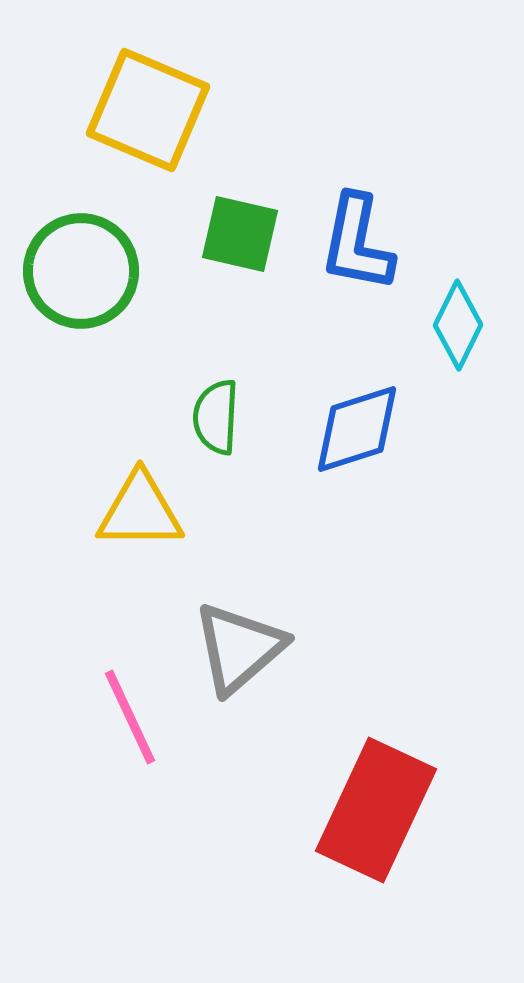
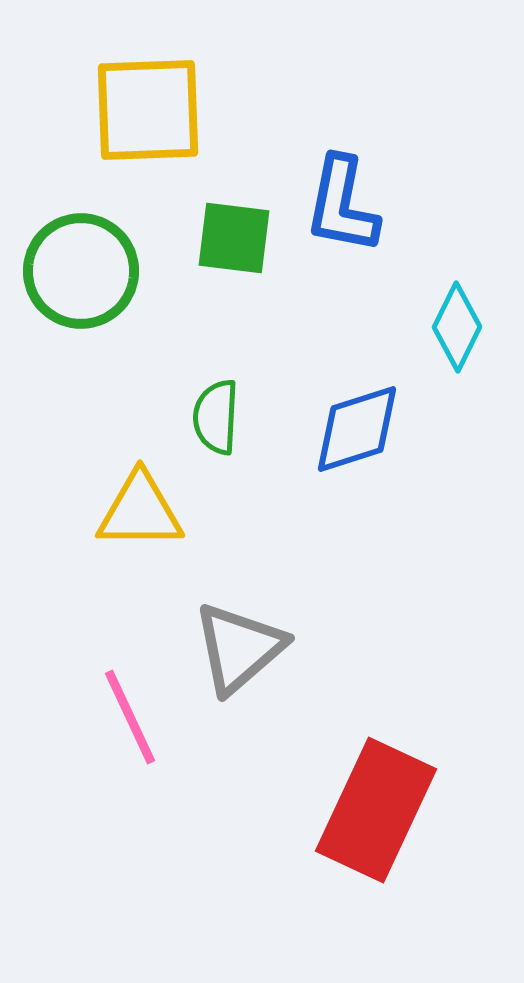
yellow square: rotated 25 degrees counterclockwise
green square: moved 6 px left, 4 px down; rotated 6 degrees counterclockwise
blue L-shape: moved 15 px left, 38 px up
cyan diamond: moved 1 px left, 2 px down
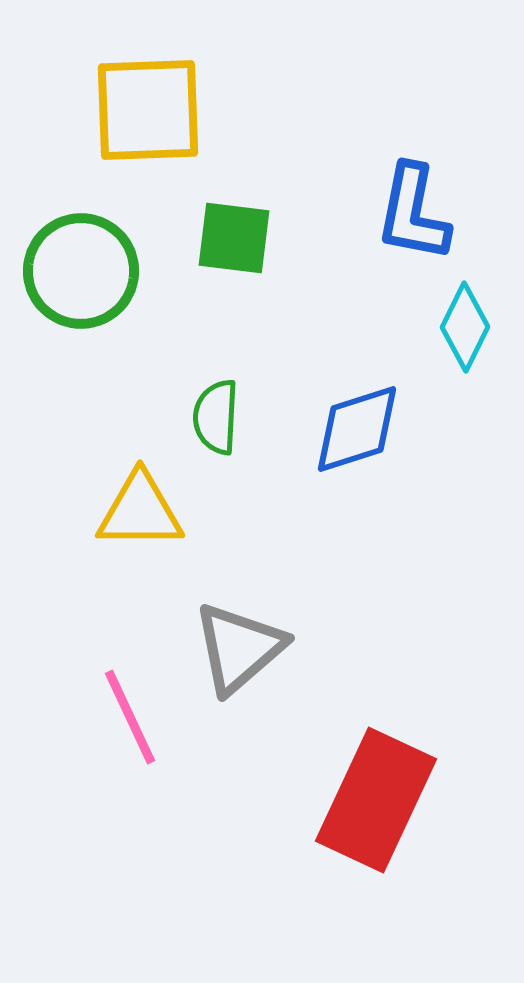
blue L-shape: moved 71 px right, 8 px down
cyan diamond: moved 8 px right
red rectangle: moved 10 px up
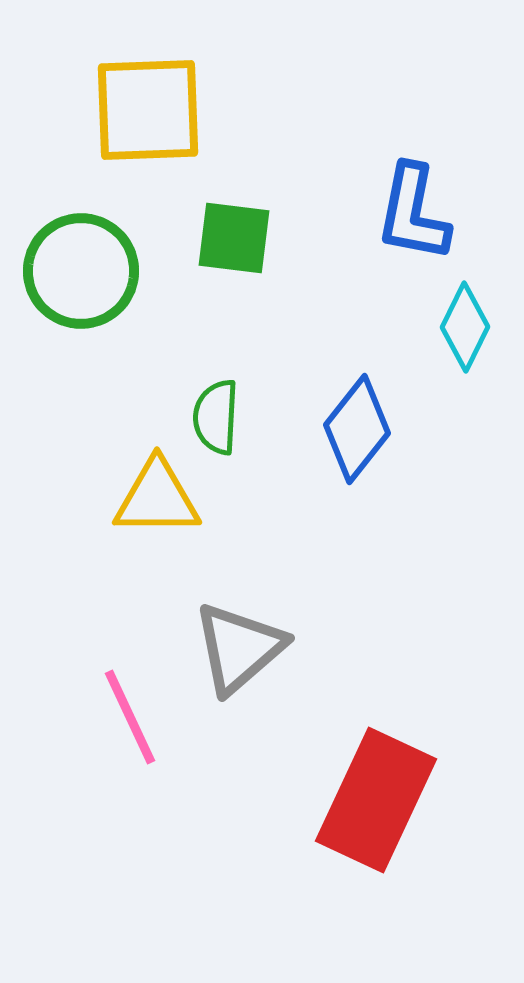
blue diamond: rotated 34 degrees counterclockwise
yellow triangle: moved 17 px right, 13 px up
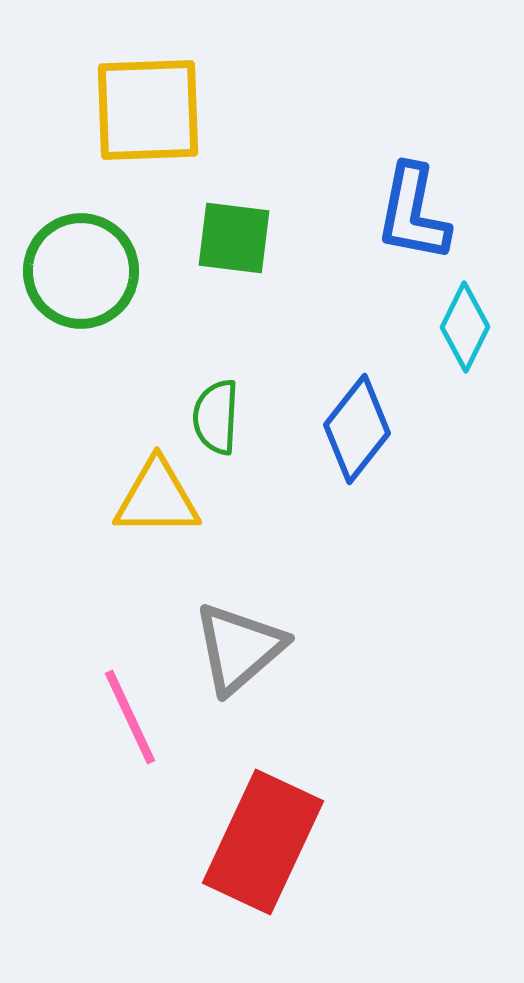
red rectangle: moved 113 px left, 42 px down
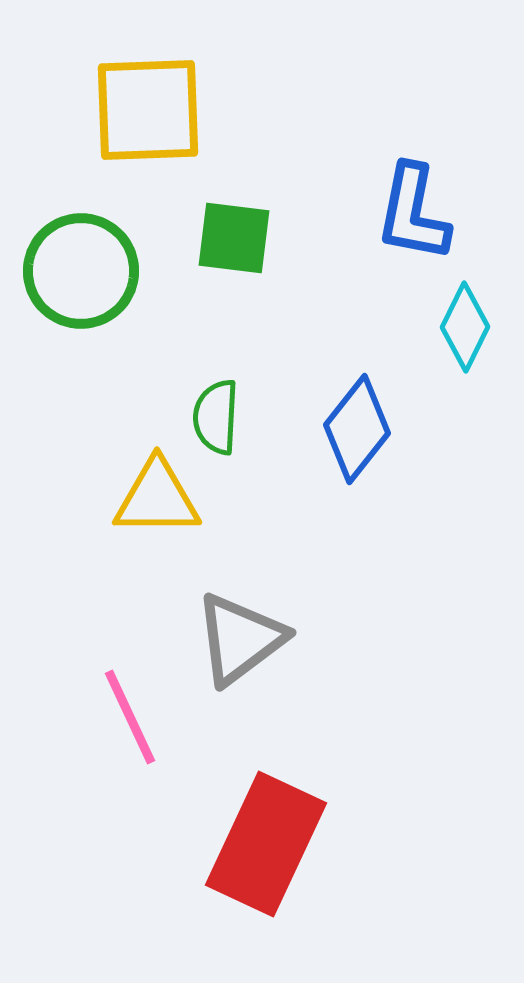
gray triangle: moved 1 px right, 9 px up; rotated 4 degrees clockwise
red rectangle: moved 3 px right, 2 px down
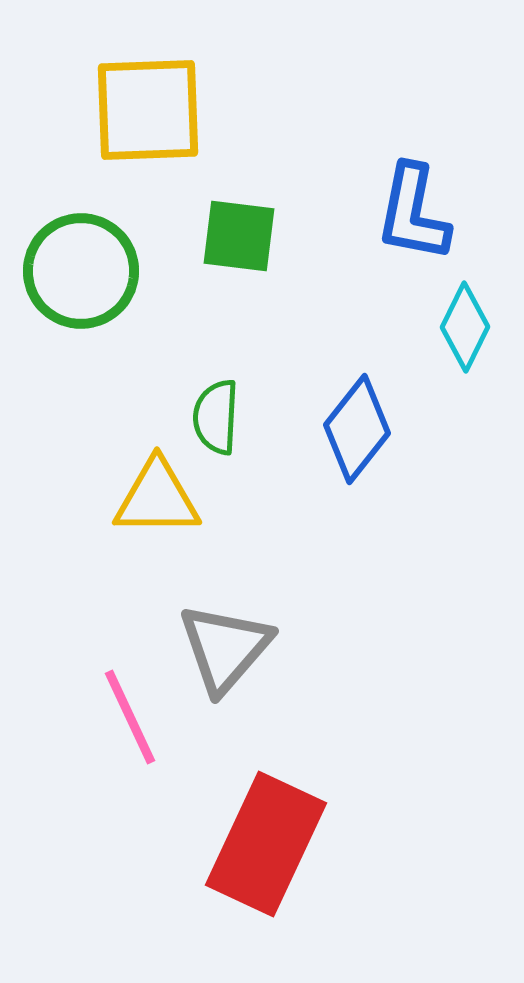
green square: moved 5 px right, 2 px up
gray triangle: moved 15 px left, 9 px down; rotated 12 degrees counterclockwise
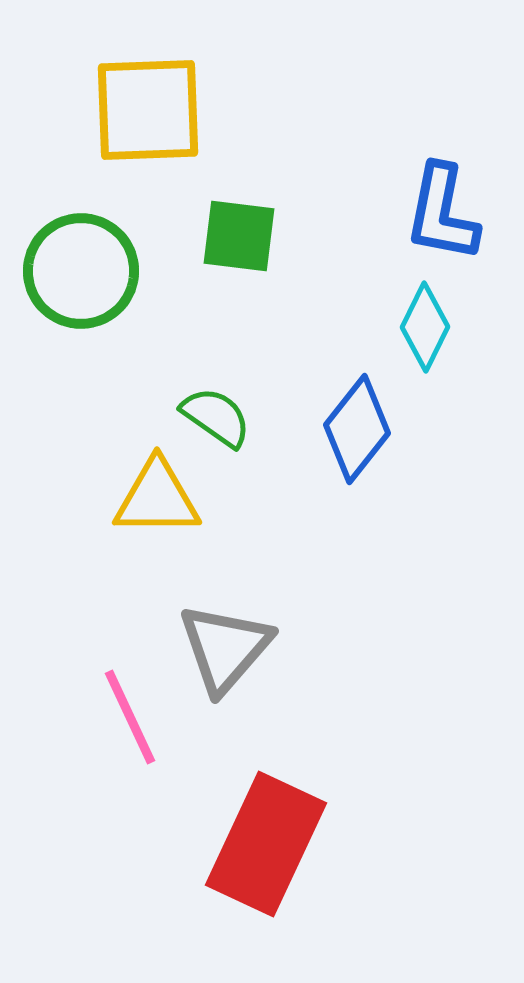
blue L-shape: moved 29 px right
cyan diamond: moved 40 px left
green semicircle: rotated 122 degrees clockwise
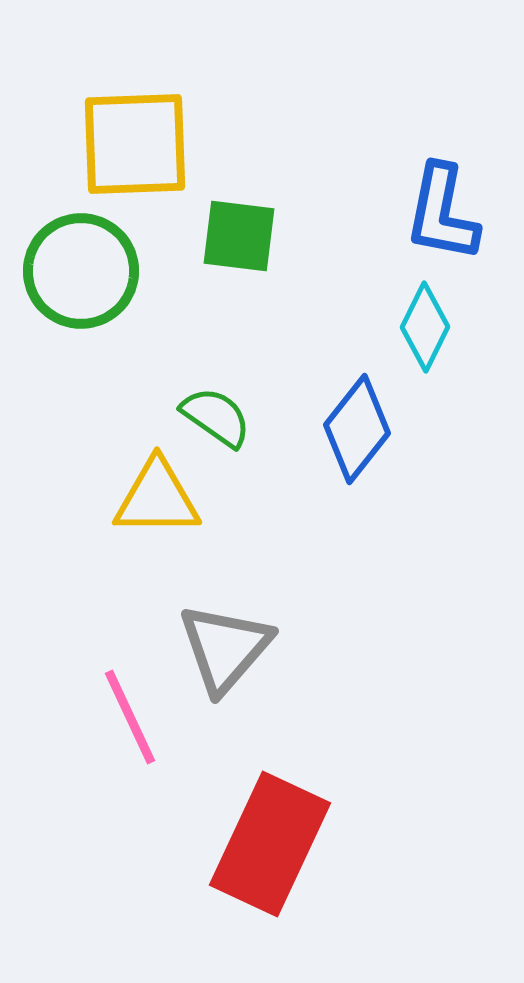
yellow square: moved 13 px left, 34 px down
red rectangle: moved 4 px right
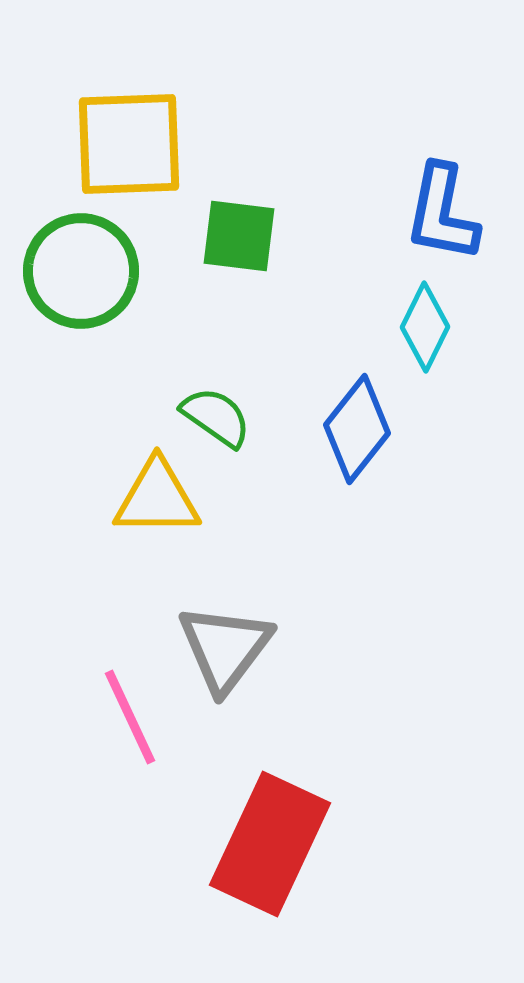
yellow square: moved 6 px left
gray triangle: rotated 4 degrees counterclockwise
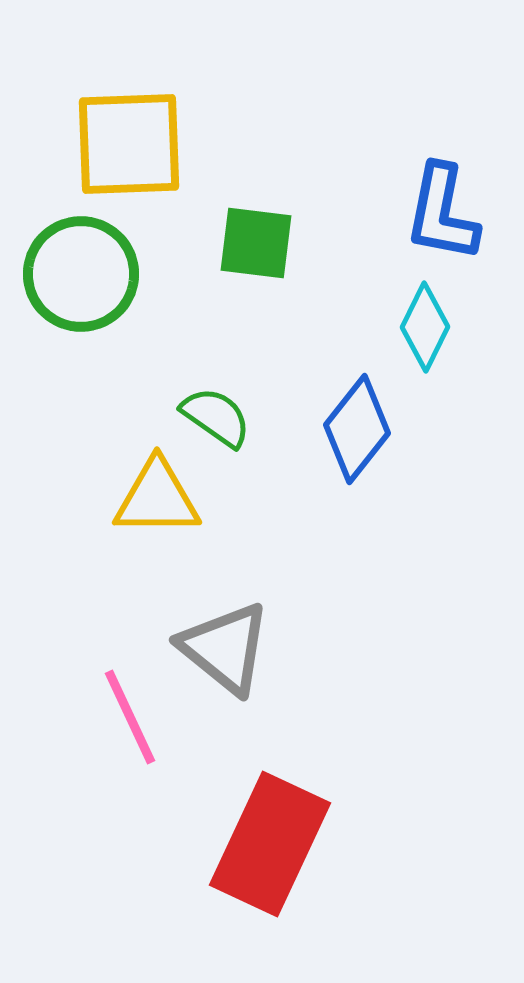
green square: moved 17 px right, 7 px down
green circle: moved 3 px down
gray triangle: rotated 28 degrees counterclockwise
